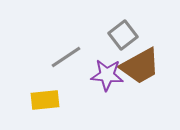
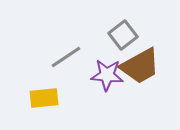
yellow rectangle: moved 1 px left, 2 px up
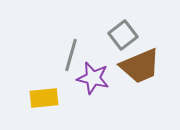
gray line: moved 5 px right, 2 px up; rotated 40 degrees counterclockwise
brown trapezoid: rotated 6 degrees clockwise
purple star: moved 14 px left, 3 px down; rotated 8 degrees clockwise
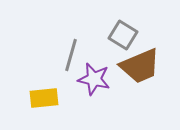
gray square: rotated 20 degrees counterclockwise
purple star: moved 1 px right, 1 px down
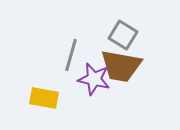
brown trapezoid: moved 19 px left; rotated 33 degrees clockwise
yellow rectangle: rotated 16 degrees clockwise
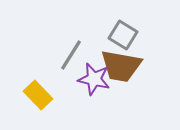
gray line: rotated 16 degrees clockwise
yellow rectangle: moved 6 px left, 3 px up; rotated 36 degrees clockwise
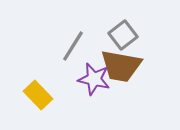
gray square: rotated 20 degrees clockwise
gray line: moved 2 px right, 9 px up
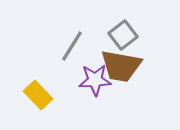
gray line: moved 1 px left
purple star: moved 1 px right, 1 px down; rotated 16 degrees counterclockwise
